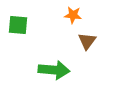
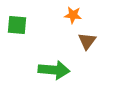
green square: moved 1 px left
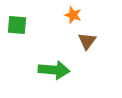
orange star: rotated 12 degrees clockwise
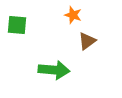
brown triangle: rotated 18 degrees clockwise
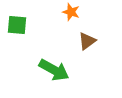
orange star: moved 2 px left, 3 px up
green arrow: rotated 24 degrees clockwise
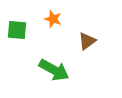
orange star: moved 18 px left, 7 px down
green square: moved 5 px down
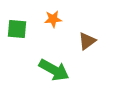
orange star: rotated 24 degrees counterclockwise
green square: moved 1 px up
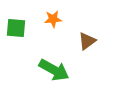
green square: moved 1 px left, 1 px up
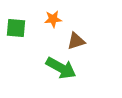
brown triangle: moved 11 px left; rotated 18 degrees clockwise
green arrow: moved 7 px right, 2 px up
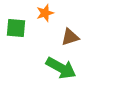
orange star: moved 8 px left, 6 px up; rotated 12 degrees counterclockwise
brown triangle: moved 6 px left, 4 px up
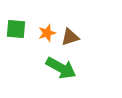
orange star: moved 2 px right, 20 px down
green square: moved 1 px down
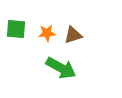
orange star: rotated 12 degrees clockwise
brown triangle: moved 3 px right, 2 px up
